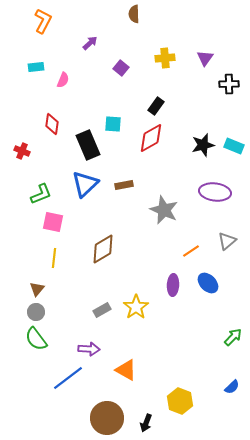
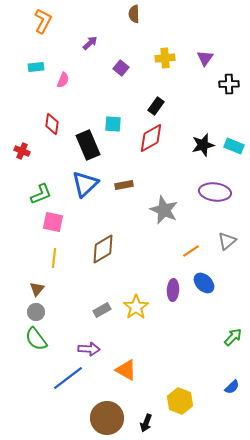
blue ellipse at (208, 283): moved 4 px left
purple ellipse at (173, 285): moved 5 px down
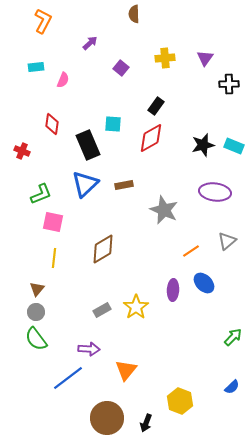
orange triangle at (126, 370): rotated 40 degrees clockwise
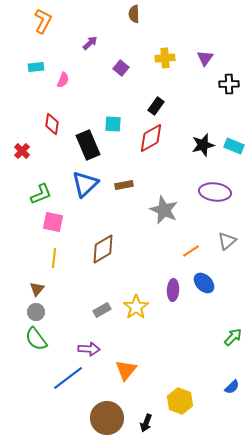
red cross at (22, 151): rotated 21 degrees clockwise
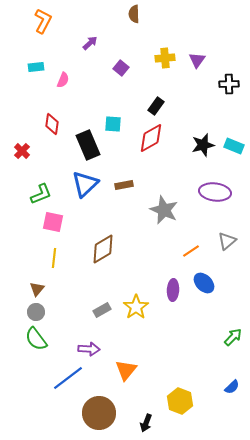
purple triangle at (205, 58): moved 8 px left, 2 px down
brown circle at (107, 418): moved 8 px left, 5 px up
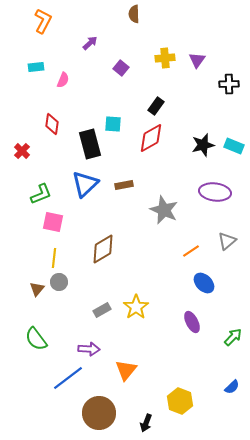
black rectangle at (88, 145): moved 2 px right, 1 px up; rotated 8 degrees clockwise
purple ellipse at (173, 290): moved 19 px right, 32 px down; rotated 30 degrees counterclockwise
gray circle at (36, 312): moved 23 px right, 30 px up
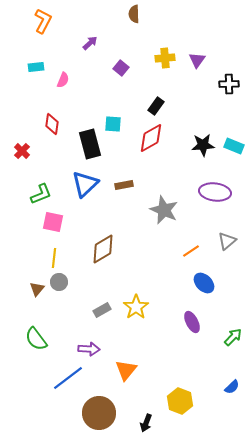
black star at (203, 145): rotated 10 degrees clockwise
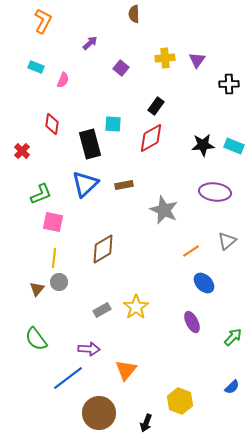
cyan rectangle at (36, 67): rotated 28 degrees clockwise
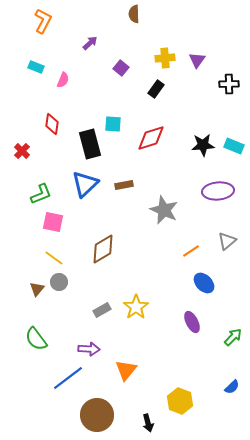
black rectangle at (156, 106): moved 17 px up
red diamond at (151, 138): rotated 12 degrees clockwise
purple ellipse at (215, 192): moved 3 px right, 1 px up; rotated 12 degrees counterclockwise
yellow line at (54, 258): rotated 60 degrees counterclockwise
brown circle at (99, 413): moved 2 px left, 2 px down
black arrow at (146, 423): moved 2 px right; rotated 36 degrees counterclockwise
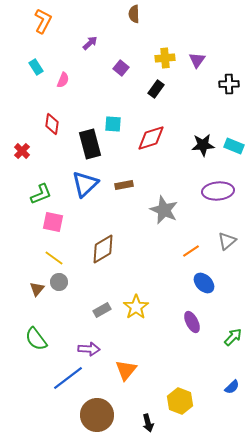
cyan rectangle at (36, 67): rotated 35 degrees clockwise
